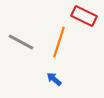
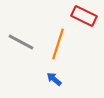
orange line: moved 1 px left, 2 px down
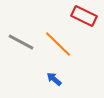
orange line: rotated 64 degrees counterclockwise
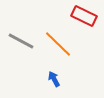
gray line: moved 1 px up
blue arrow: rotated 21 degrees clockwise
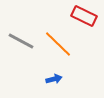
blue arrow: rotated 105 degrees clockwise
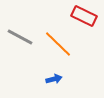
gray line: moved 1 px left, 4 px up
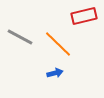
red rectangle: rotated 40 degrees counterclockwise
blue arrow: moved 1 px right, 6 px up
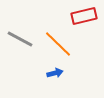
gray line: moved 2 px down
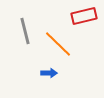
gray line: moved 5 px right, 8 px up; rotated 48 degrees clockwise
blue arrow: moved 6 px left; rotated 14 degrees clockwise
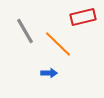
red rectangle: moved 1 px left, 1 px down
gray line: rotated 16 degrees counterclockwise
